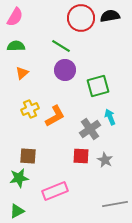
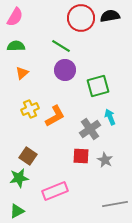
brown square: rotated 30 degrees clockwise
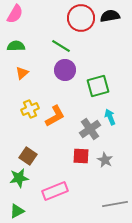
pink semicircle: moved 3 px up
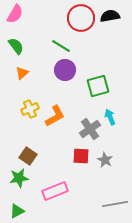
green semicircle: rotated 54 degrees clockwise
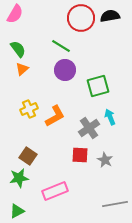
green semicircle: moved 2 px right, 3 px down
orange triangle: moved 4 px up
yellow cross: moved 1 px left
gray cross: moved 1 px left, 1 px up
red square: moved 1 px left, 1 px up
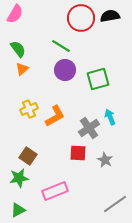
green square: moved 7 px up
red square: moved 2 px left, 2 px up
gray line: rotated 25 degrees counterclockwise
green triangle: moved 1 px right, 1 px up
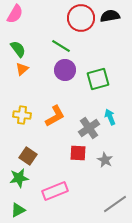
yellow cross: moved 7 px left, 6 px down; rotated 30 degrees clockwise
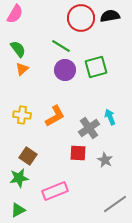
green square: moved 2 px left, 12 px up
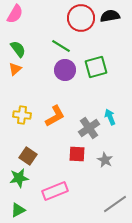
orange triangle: moved 7 px left
red square: moved 1 px left, 1 px down
